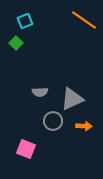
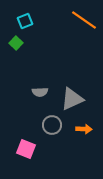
gray circle: moved 1 px left, 4 px down
orange arrow: moved 3 px down
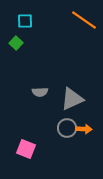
cyan square: rotated 21 degrees clockwise
gray circle: moved 15 px right, 3 px down
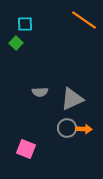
cyan square: moved 3 px down
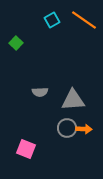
cyan square: moved 27 px right, 4 px up; rotated 28 degrees counterclockwise
gray triangle: moved 1 px right, 1 px down; rotated 20 degrees clockwise
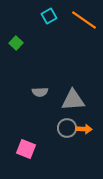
cyan square: moved 3 px left, 4 px up
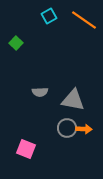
gray triangle: rotated 15 degrees clockwise
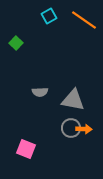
gray circle: moved 4 px right
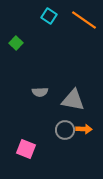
cyan square: rotated 28 degrees counterclockwise
gray circle: moved 6 px left, 2 px down
